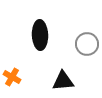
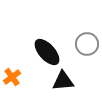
black ellipse: moved 7 px right, 17 px down; rotated 40 degrees counterclockwise
orange cross: rotated 24 degrees clockwise
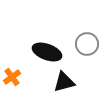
black ellipse: rotated 28 degrees counterclockwise
black triangle: moved 1 px right, 1 px down; rotated 10 degrees counterclockwise
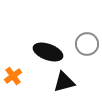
black ellipse: moved 1 px right
orange cross: moved 1 px right, 1 px up
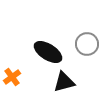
black ellipse: rotated 12 degrees clockwise
orange cross: moved 1 px left, 1 px down
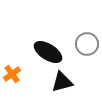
orange cross: moved 3 px up
black triangle: moved 2 px left
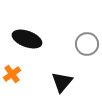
black ellipse: moved 21 px left, 13 px up; rotated 12 degrees counterclockwise
black triangle: rotated 35 degrees counterclockwise
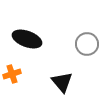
orange cross: rotated 18 degrees clockwise
black triangle: rotated 20 degrees counterclockwise
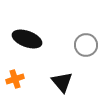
gray circle: moved 1 px left, 1 px down
orange cross: moved 3 px right, 5 px down
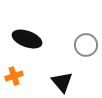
orange cross: moved 1 px left, 3 px up
